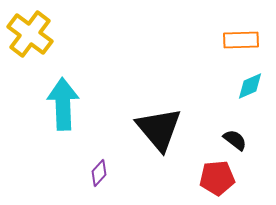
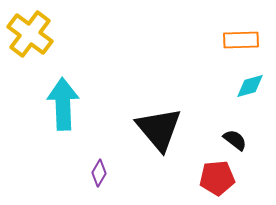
cyan diamond: rotated 8 degrees clockwise
purple diamond: rotated 12 degrees counterclockwise
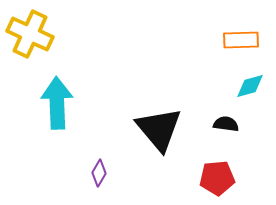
yellow cross: rotated 12 degrees counterclockwise
cyan arrow: moved 6 px left, 1 px up
black semicircle: moved 9 px left, 16 px up; rotated 30 degrees counterclockwise
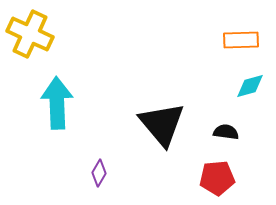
black semicircle: moved 8 px down
black triangle: moved 3 px right, 5 px up
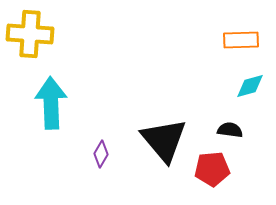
yellow cross: rotated 21 degrees counterclockwise
cyan arrow: moved 6 px left
black triangle: moved 2 px right, 16 px down
black semicircle: moved 4 px right, 2 px up
purple diamond: moved 2 px right, 19 px up
red pentagon: moved 5 px left, 9 px up
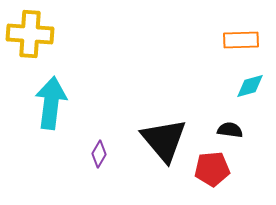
cyan arrow: rotated 9 degrees clockwise
purple diamond: moved 2 px left
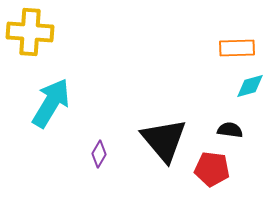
yellow cross: moved 2 px up
orange rectangle: moved 4 px left, 8 px down
cyan arrow: rotated 24 degrees clockwise
red pentagon: rotated 12 degrees clockwise
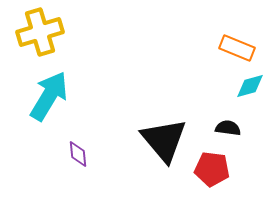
yellow cross: moved 10 px right; rotated 21 degrees counterclockwise
orange rectangle: rotated 24 degrees clockwise
cyan arrow: moved 2 px left, 7 px up
black semicircle: moved 2 px left, 2 px up
purple diamond: moved 21 px left; rotated 36 degrees counterclockwise
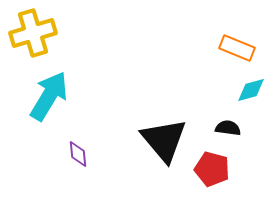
yellow cross: moved 7 px left, 1 px down
cyan diamond: moved 1 px right, 4 px down
red pentagon: rotated 8 degrees clockwise
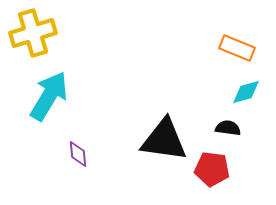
cyan diamond: moved 5 px left, 2 px down
black triangle: rotated 42 degrees counterclockwise
red pentagon: rotated 8 degrees counterclockwise
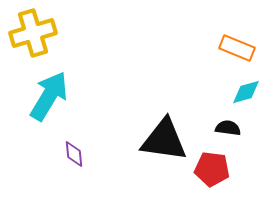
purple diamond: moved 4 px left
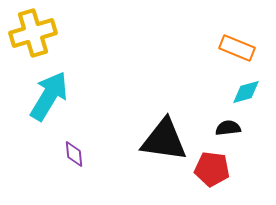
black semicircle: rotated 15 degrees counterclockwise
